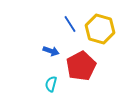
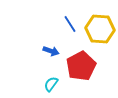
yellow hexagon: rotated 12 degrees counterclockwise
cyan semicircle: rotated 21 degrees clockwise
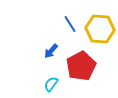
blue arrow: rotated 112 degrees clockwise
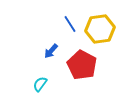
yellow hexagon: rotated 12 degrees counterclockwise
red pentagon: moved 1 px right, 1 px up; rotated 16 degrees counterclockwise
cyan semicircle: moved 11 px left
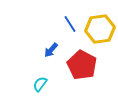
blue arrow: moved 1 px up
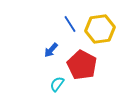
cyan semicircle: moved 17 px right
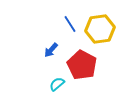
cyan semicircle: rotated 14 degrees clockwise
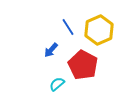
blue line: moved 2 px left, 3 px down
yellow hexagon: moved 1 px left, 1 px down; rotated 16 degrees counterclockwise
red pentagon: moved 1 px right
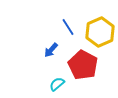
yellow hexagon: moved 1 px right, 2 px down
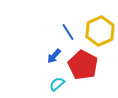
blue line: moved 5 px down
yellow hexagon: moved 1 px up
blue arrow: moved 3 px right, 6 px down
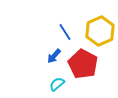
blue line: moved 3 px left
red pentagon: moved 1 px up
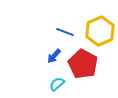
blue line: rotated 36 degrees counterclockwise
